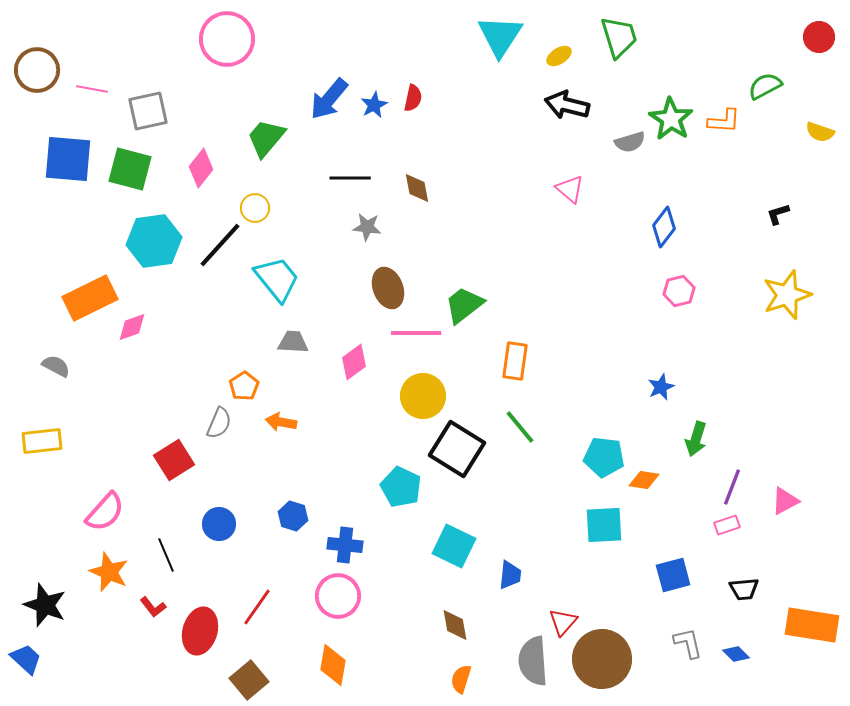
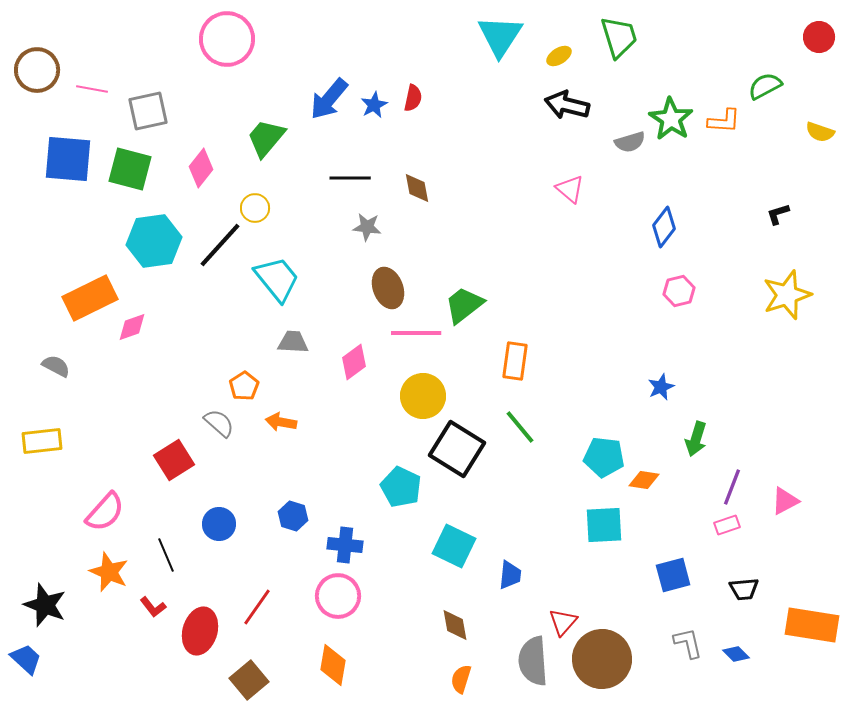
gray semicircle at (219, 423): rotated 72 degrees counterclockwise
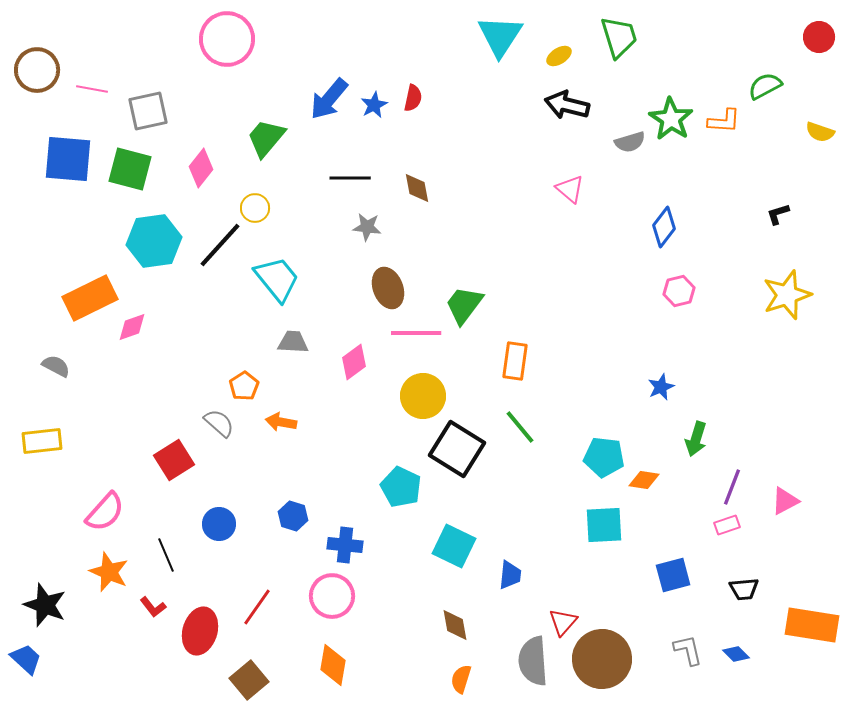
green trapezoid at (464, 305): rotated 15 degrees counterclockwise
pink circle at (338, 596): moved 6 px left
gray L-shape at (688, 643): moved 7 px down
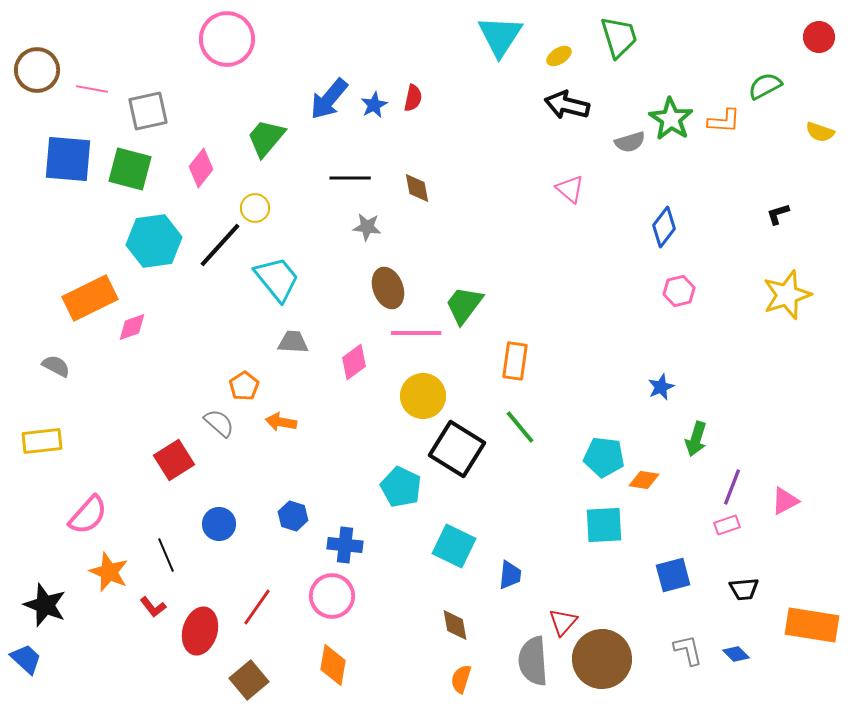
pink semicircle at (105, 512): moved 17 px left, 3 px down
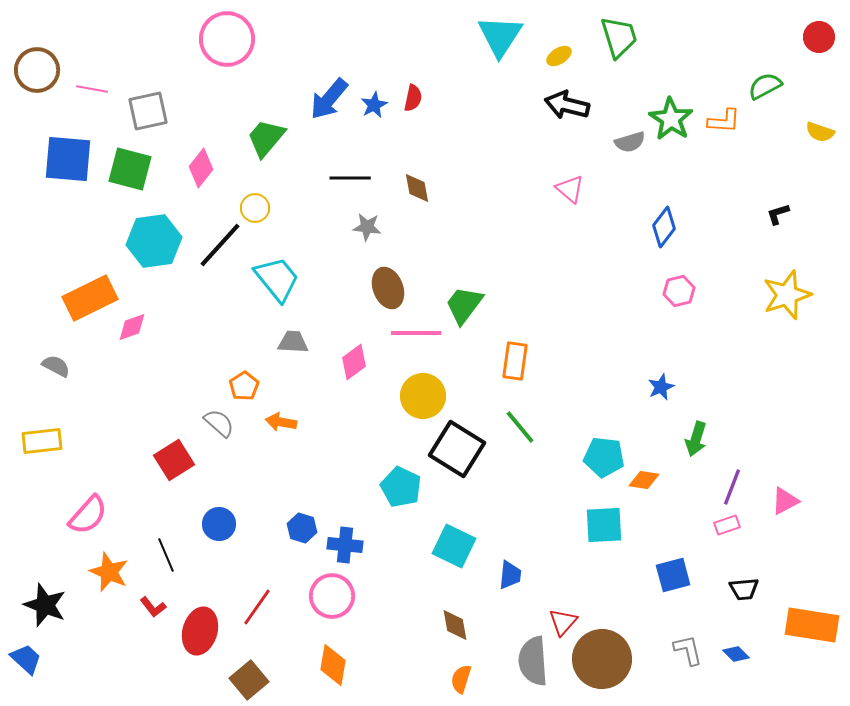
blue hexagon at (293, 516): moved 9 px right, 12 px down
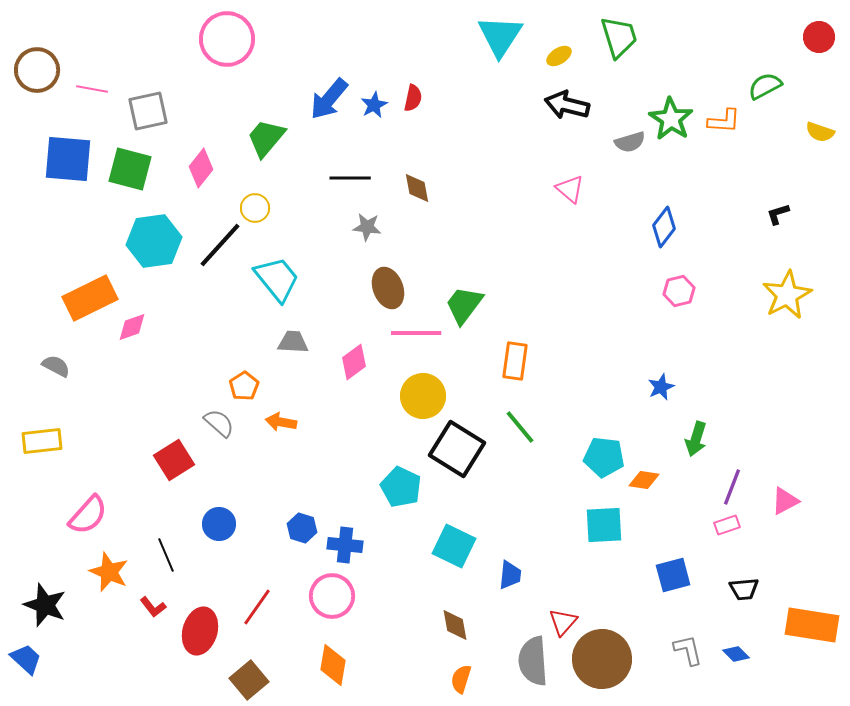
yellow star at (787, 295): rotated 9 degrees counterclockwise
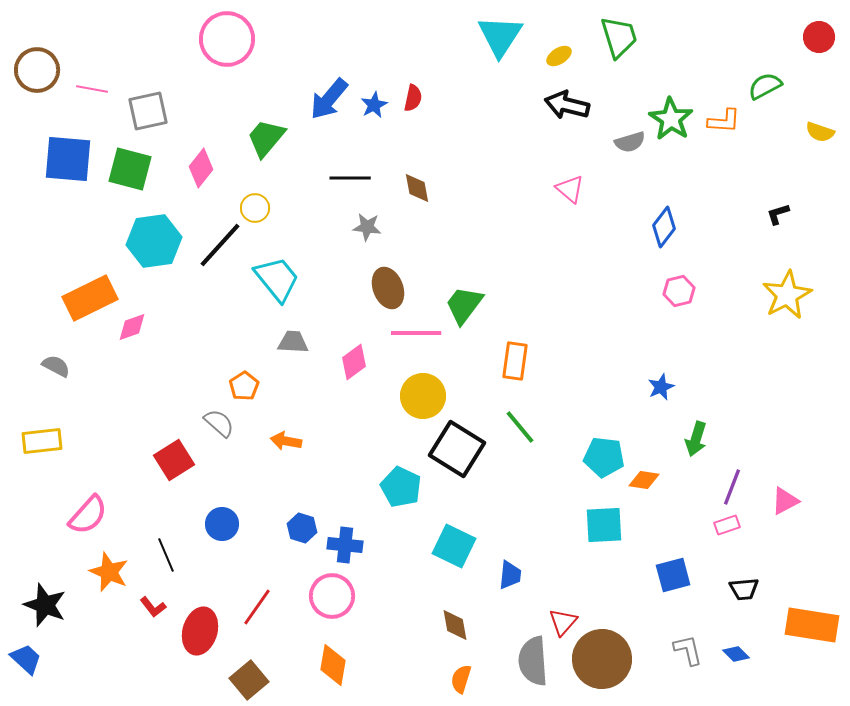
orange arrow at (281, 422): moved 5 px right, 19 px down
blue circle at (219, 524): moved 3 px right
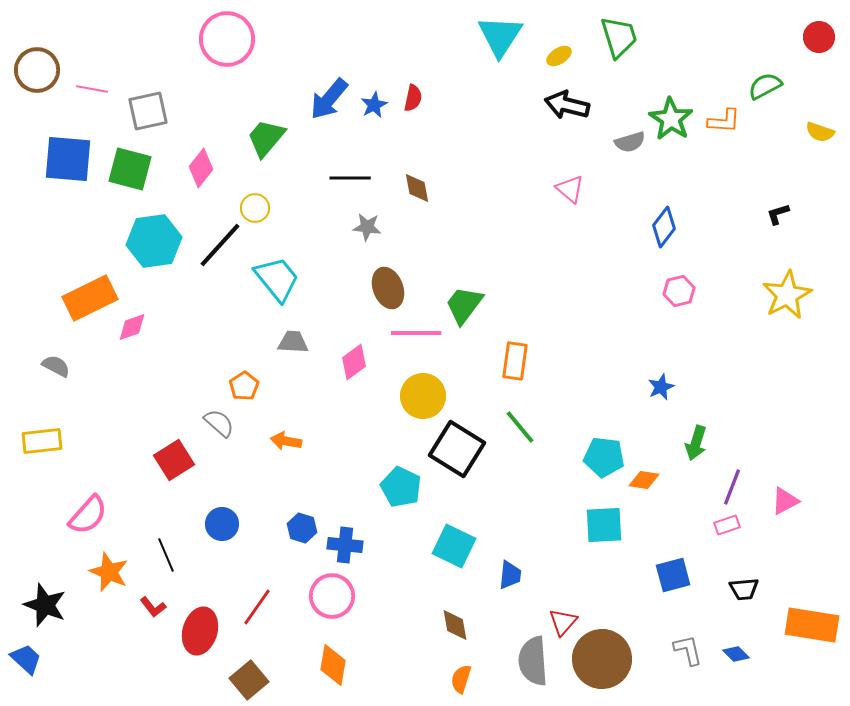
green arrow at (696, 439): moved 4 px down
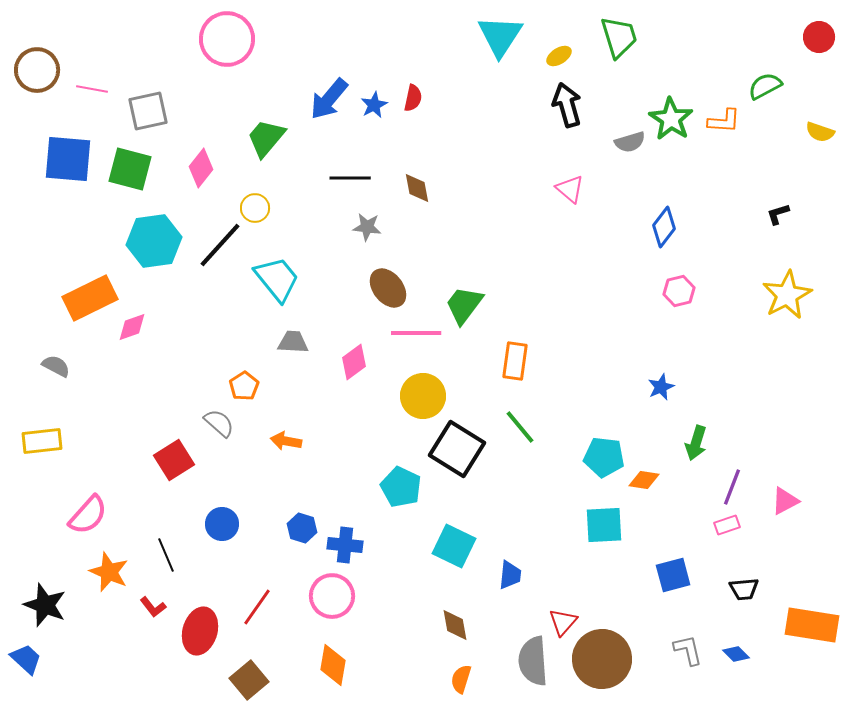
black arrow at (567, 105): rotated 60 degrees clockwise
brown ellipse at (388, 288): rotated 18 degrees counterclockwise
